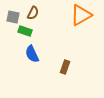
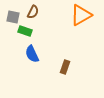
brown semicircle: moved 1 px up
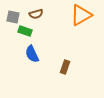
brown semicircle: moved 3 px right, 2 px down; rotated 48 degrees clockwise
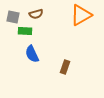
green rectangle: rotated 16 degrees counterclockwise
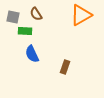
brown semicircle: rotated 72 degrees clockwise
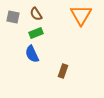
orange triangle: rotated 30 degrees counterclockwise
green rectangle: moved 11 px right, 2 px down; rotated 24 degrees counterclockwise
brown rectangle: moved 2 px left, 4 px down
